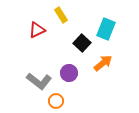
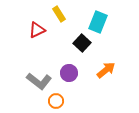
yellow rectangle: moved 2 px left, 1 px up
cyan rectangle: moved 8 px left, 7 px up
orange arrow: moved 3 px right, 7 px down
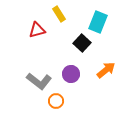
red triangle: rotated 12 degrees clockwise
purple circle: moved 2 px right, 1 px down
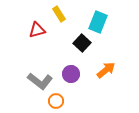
gray L-shape: moved 1 px right
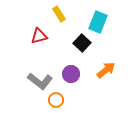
red triangle: moved 2 px right, 6 px down
orange circle: moved 1 px up
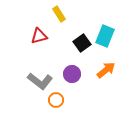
cyan rectangle: moved 7 px right, 14 px down
black square: rotated 12 degrees clockwise
purple circle: moved 1 px right
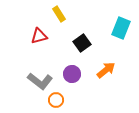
cyan rectangle: moved 16 px right, 8 px up
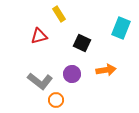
black square: rotated 30 degrees counterclockwise
orange arrow: rotated 30 degrees clockwise
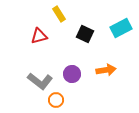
cyan rectangle: rotated 40 degrees clockwise
black square: moved 3 px right, 9 px up
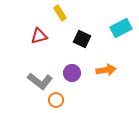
yellow rectangle: moved 1 px right, 1 px up
black square: moved 3 px left, 5 px down
purple circle: moved 1 px up
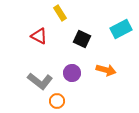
cyan rectangle: moved 1 px down
red triangle: rotated 42 degrees clockwise
orange arrow: rotated 24 degrees clockwise
orange circle: moved 1 px right, 1 px down
